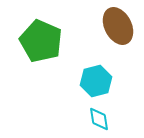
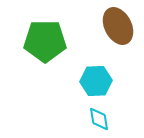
green pentagon: moved 4 px right; rotated 24 degrees counterclockwise
cyan hexagon: rotated 12 degrees clockwise
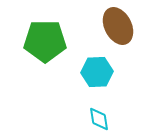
cyan hexagon: moved 1 px right, 9 px up
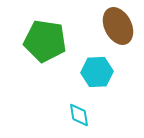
green pentagon: rotated 9 degrees clockwise
cyan diamond: moved 20 px left, 4 px up
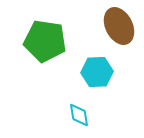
brown ellipse: moved 1 px right
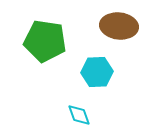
brown ellipse: rotated 57 degrees counterclockwise
cyan diamond: rotated 10 degrees counterclockwise
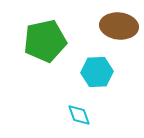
green pentagon: rotated 21 degrees counterclockwise
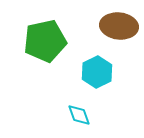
cyan hexagon: rotated 24 degrees counterclockwise
